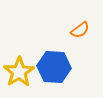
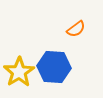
orange semicircle: moved 4 px left, 1 px up
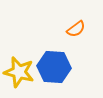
yellow star: rotated 24 degrees counterclockwise
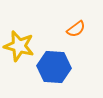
yellow star: moved 26 px up
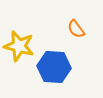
orange semicircle: rotated 90 degrees clockwise
